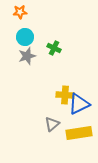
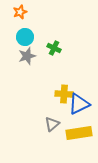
orange star: rotated 16 degrees counterclockwise
yellow cross: moved 1 px left, 1 px up
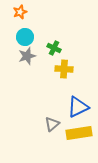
yellow cross: moved 25 px up
blue triangle: moved 1 px left, 3 px down
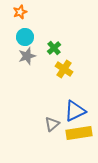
green cross: rotated 24 degrees clockwise
yellow cross: rotated 30 degrees clockwise
blue triangle: moved 3 px left, 4 px down
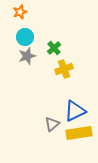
yellow cross: rotated 36 degrees clockwise
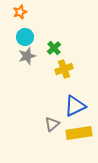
blue triangle: moved 5 px up
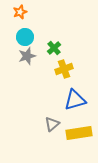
blue triangle: moved 6 px up; rotated 10 degrees clockwise
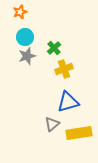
blue triangle: moved 7 px left, 2 px down
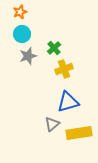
cyan circle: moved 3 px left, 3 px up
gray star: moved 1 px right
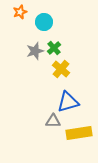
cyan circle: moved 22 px right, 12 px up
gray star: moved 7 px right, 5 px up
yellow cross: moved 3 px left; rotated 30 degrees counterclockwise
gray triangle: moved 1 px right, 3 px up; rotated 42 degrees clockwise
